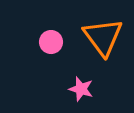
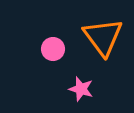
pink circle: moved 2 px right, 7 px down
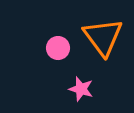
pink circle: moved 5 px right, 1 px up
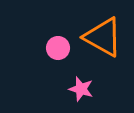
orange triangle: rotated 24 degrees counterclockwise
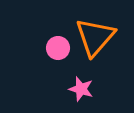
orange triangle: moved 8 px left; rotated 42 degrees clockwise
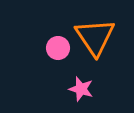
orange triangle: rotated 15 degrees counterclockwise
